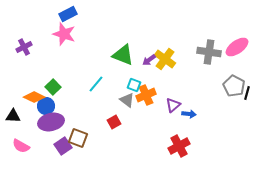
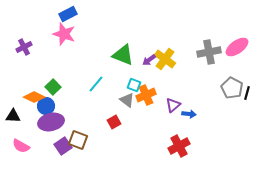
gray cross: rotated 20 degrees counterclockwise
gray pentagon: moved 2 px left, 2 px down
brown square: moved 2 px down
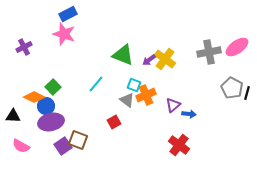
red cross: moved 1 px up; rotated 25 degrees counterclockwise
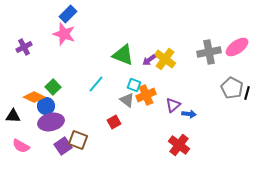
blue rectangle: rotated 18 degrees counterclockwise
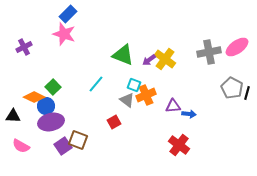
purple triangle: moved 1 px down; rotated 35 degrees clockwise
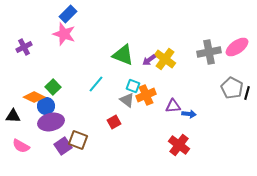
cyan square: moved 1 px left, 1 px down
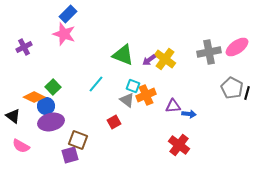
black triangle: rotated 35 degrees clockwise
purple square: moved 7 px right, 9 px down; rotated 18 degrees clockwise
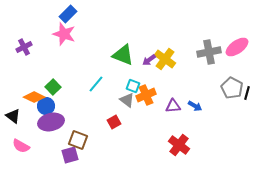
blue arrow: moved 6 px right, 8 px up; rotated 24 degrees clockwise
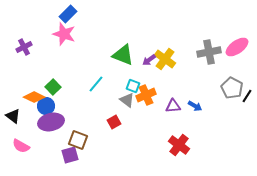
black line: moved 3 px down; rotated 16 degrees clockwise
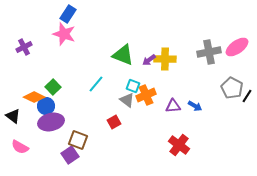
blue rectangle: rotated 12 degrees counterclockwise
yellow cross: rotated 35 degrees counterclockwise
pink semicircle: moved 1 px left, 1 px down
purple square: rotated 18 degrees counterclockwise
